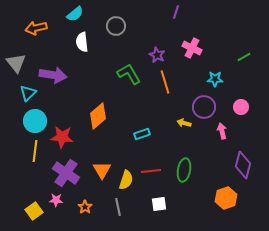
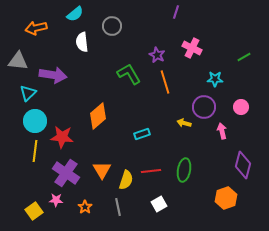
gray circle: moved 4 px left
gray triangle: moved 2 px right, 2 px up; rotated 45 degrees counterclockwise
white square: rotated 21 degrees counterclockwise
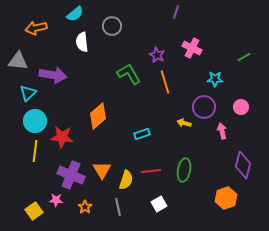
purple cross: moved 5 px right, 2 px down; rotated 12 degrees counterclockwise
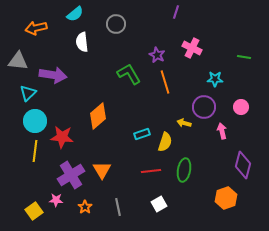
gray circle: moved 4 px right, 2 px up
green line: rotated 40 degrees clockwise
purple cross: rotated 36 degrees clockwise
yellow semicircle: moved 39 px right, 38 px up
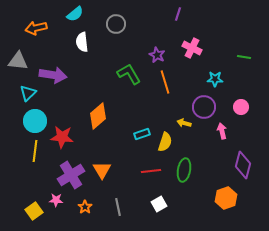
purple line: moved 2 px right, 2 px down
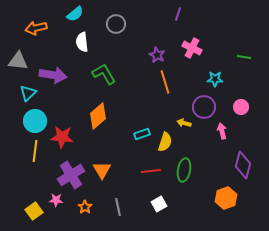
green L-shape: moved 25 px left
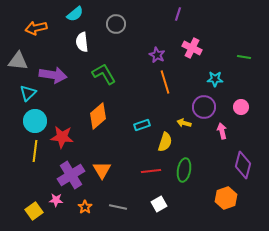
cyan rectangle: moved 9 px up
gray line: rotated 66 degrees counterclockwise
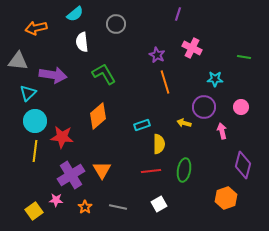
yellow semicircle: moved 6 px left, 2 px down; rotated 18 degrees counterclockwise
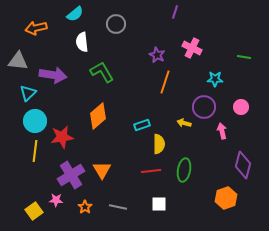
purple line: moved 3 px left, 2 px up
green L-shape: moved 2 px left, 2 px up
orange line: rotated 35 degrees clockwise
red star: rotated 15 degrees counterclockwise
white square: rotated 28 degrees clockwise
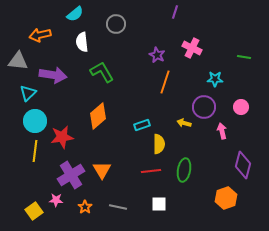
orange arrow: moved 4 px right, 7 px down
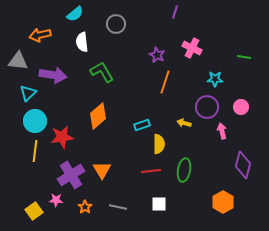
purple circle: moved 3 px right
orange hexagon: moved 3 px left, 4 px down; rotated 10 degrees counterclockwise
